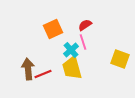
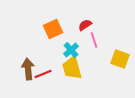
pink line: moved 11 px right, 2 px up
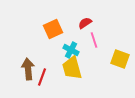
red semicircle: moved 2 px up
cyan cross: rotated 21 degrees counterclockwise
red line: moved 1 px left, 3 px down; rotated 48 degrees counterclockwise
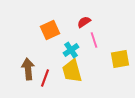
red semicircle: moved 1 px left, 1 px up
orange square: moved 3 px left, 1 px down
cyan cross: rotated 28 degrees clockwise
yellow square: rotated 30 degrees counterclockwise
yellow trapezoid: moved 3 px down
red line: moved 3 px right, 1 px down
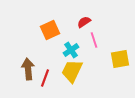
yellow trapezoid: rotated 40 degrees clockwise
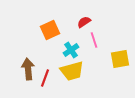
yellow trapezoid: rotated 130 degrees counterclockwise
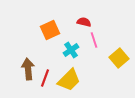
red semicircle: rotated 48 degrees clockwise
yellow square: moved 1 px left, 1 px up; rotated 30 degrees counterclockwise
yellow trapezoid: moved 3 px left, 9 px down; rotated 30 degrees counterclockwise
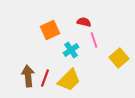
brown arrow: moved 7 px down
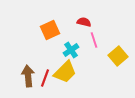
yellow square: moved 1 px left, 2 px up
yellow trapezoid: moved 4 px left, 8 px up
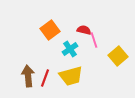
red semicircle: moved 8 px down
orange square: rotated 12 degrees counterclockwise
cyan cross: moved 1 px left, 1 px up
yellow trapezoid: moved 6 px right, 4 px down; rotated 30 degrees clockwise
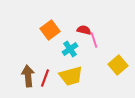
yellow square: moved 9 px down
